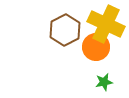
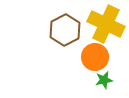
orange circle: moved 1 px left, 10 px down
green star: moved 2 px up
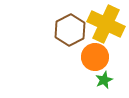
brown hexagon: moved 5 px right
green star: rotated 12 degrees counterclockwise
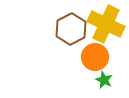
brown hexagon: moved 1 px right, 1 px up
green star: rotated 24 degrees counterclockwise
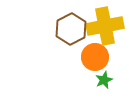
yellow cross: moved 1 px left, 2 px down; rotated 36 degrees counterclockwise
green star: rotated 24 degrees clockwise
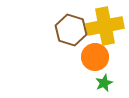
brown hexagon: moved 1 px down; rotated 16 degrees counterclockwise
green star: moved 3 px down
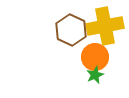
brown hexagon: rotated 8 degrees clockwise
green star: moved 9 px left, 8 px up
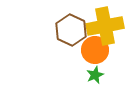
orange circle: moved 7 px up
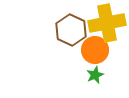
yellow cross: moved 2 px right, 3 px up
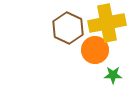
brown hexagon: moved 3 px left, 2 px up
green star: moved 18 px right; rotated 24 degrees clockwise
